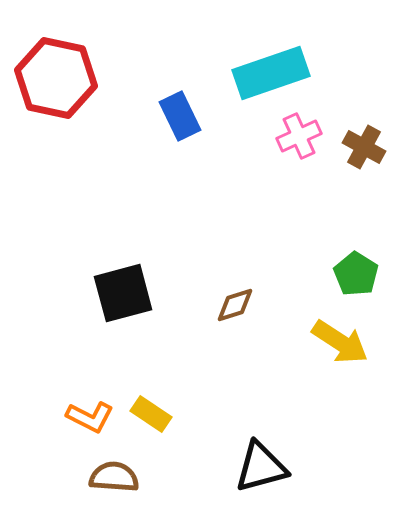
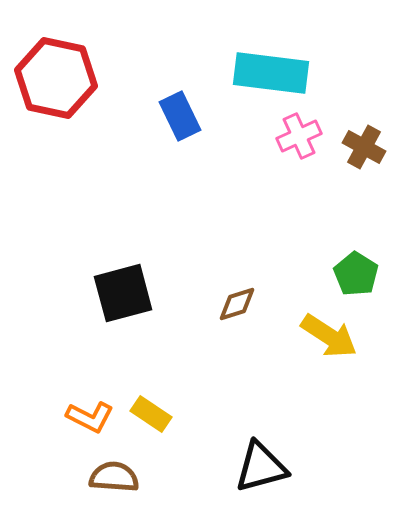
cyan rectangle: rotated 26 degrees clockwise
brown diamond: moved 2 px right, 1 px up
yellow arrow: moved 11 px left, 6 px up
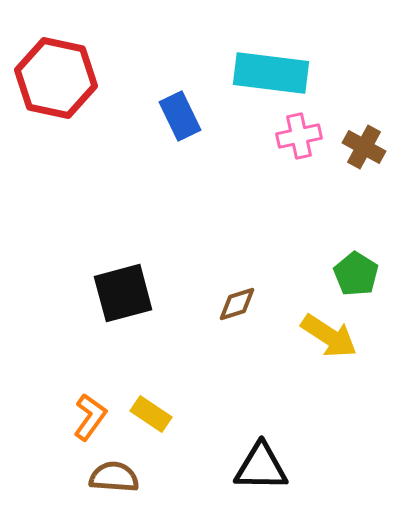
pink cross: rotated 12 degrees clockwise
orange L-shape: rotated 81 degrees counterclockwise
black triangle: rotated 16 degrees clockwise
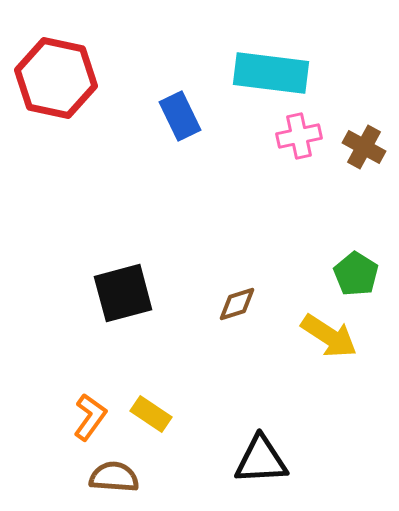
black triangle: moved 7 px up; rotated 4 degrees counterclockwise
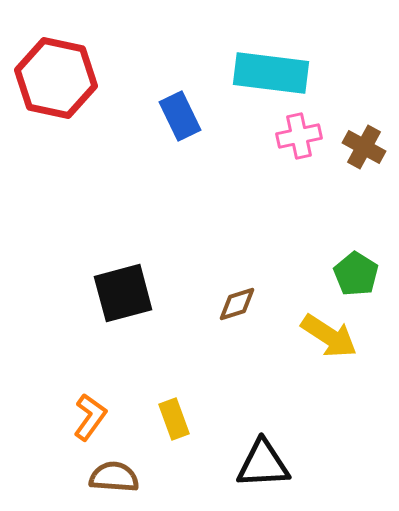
yellow rectangle: moved 23 px right, 5 px down; rotated 36 degrees clockwise
black triangle: moved 2 px right, 4 px down
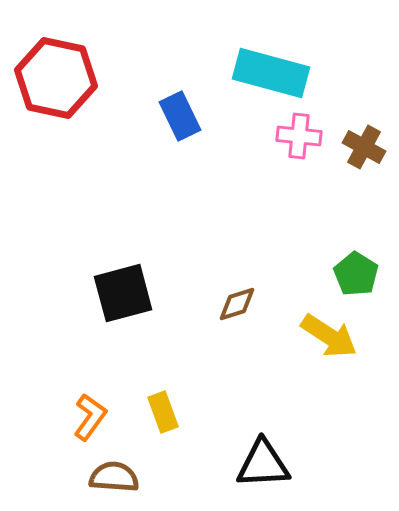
cyan rectangle: rotated 8 degrees clockwise
pink cross: rotated 18 degrees clockwise
yellow rectangle: moved 11 px left, 7 px up
